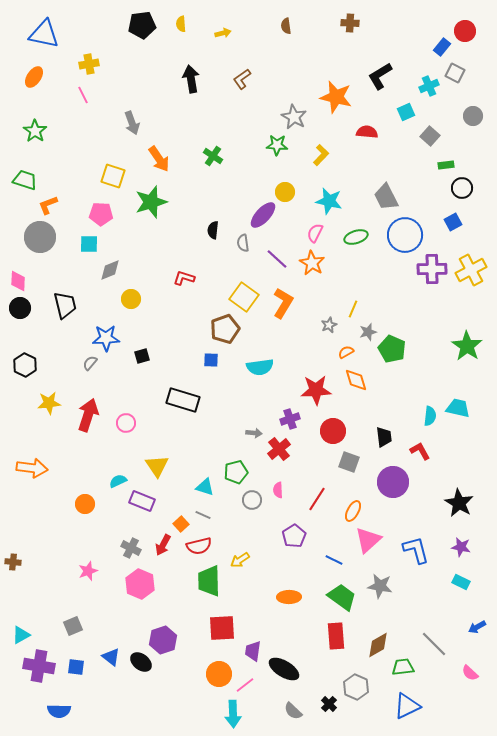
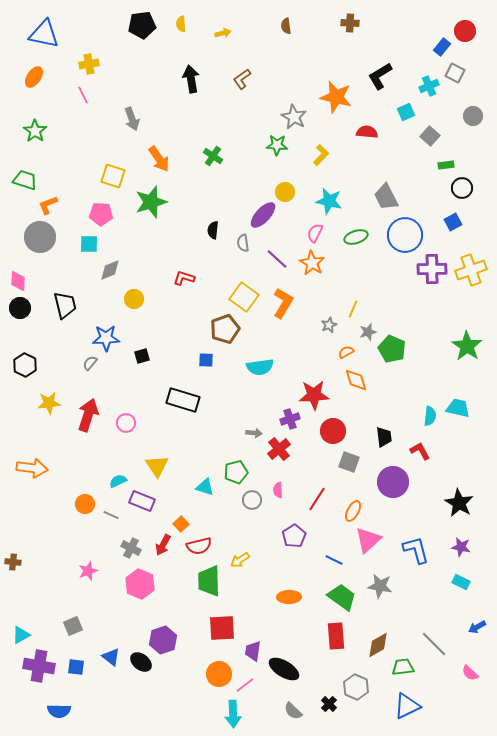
gray arrow at (132, 123): moved 4 px up
yellow cross at (471, 270): rotated 8 degrees clockwise
yellow circle at (131, 299): moved 3 px right
blue square at (211, 360): moved 5 px left
red star at (316, 390): moved 2 px left, 5 px down
gray line at (203, 515): moved 92 px left
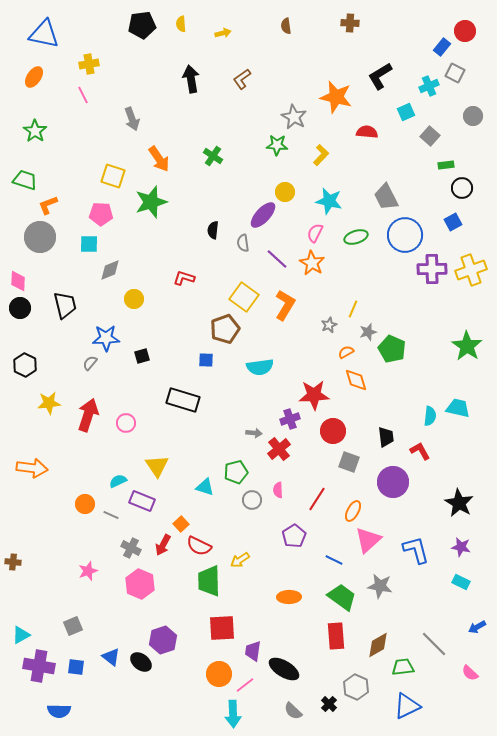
orange L-shape at (283, 303): moved 2 px right, 2 px down
black trapezoid at (384, 437): moved 2 px right
red semicircle at (199, 546): rotated 40 degrees clockwise
